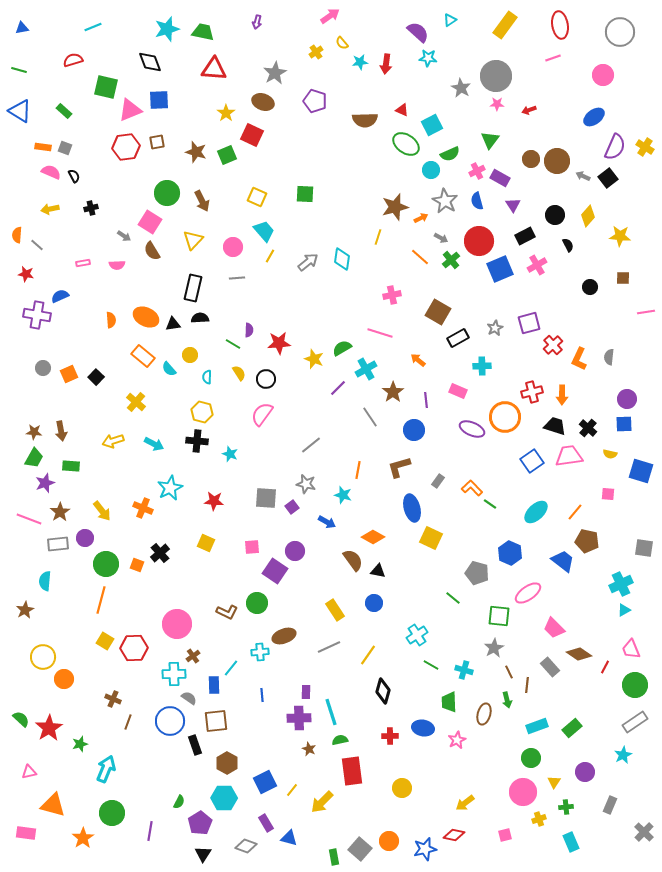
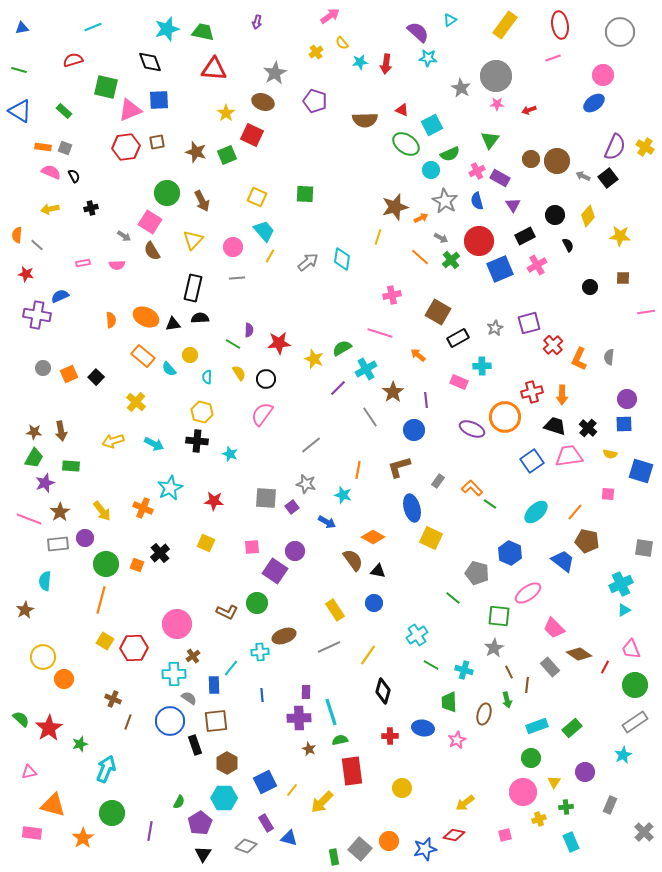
blue ellipse at (594, 117): moved 14 px up
orange arrow at (418, 360): moved 5 px up
pink rectangle at (458, 391): moved 1 px right, 9 px up
pink rectangle at (26, 833): moved 6 px right
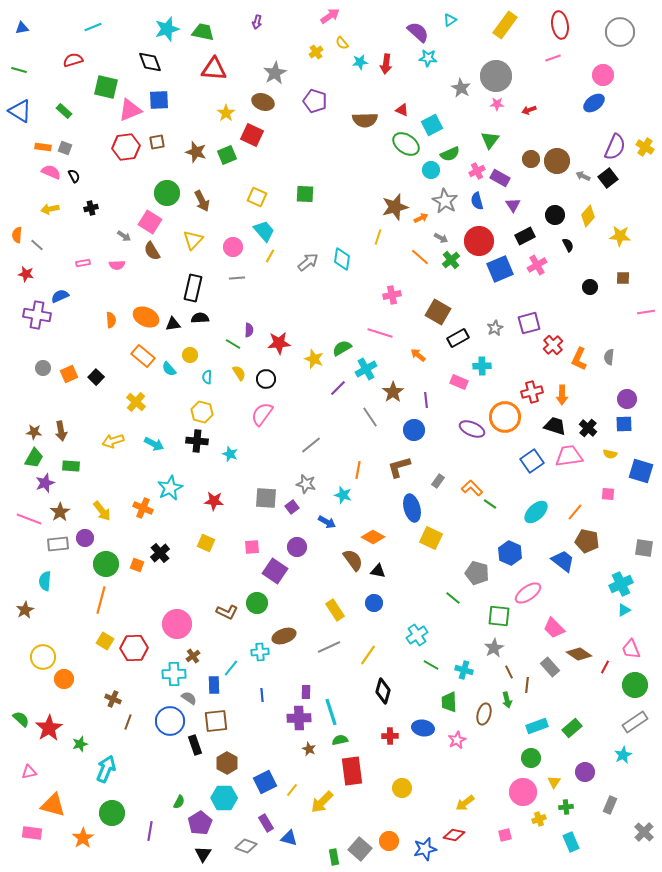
purple circle at (295, 551): moved 2 px right, 4 px up
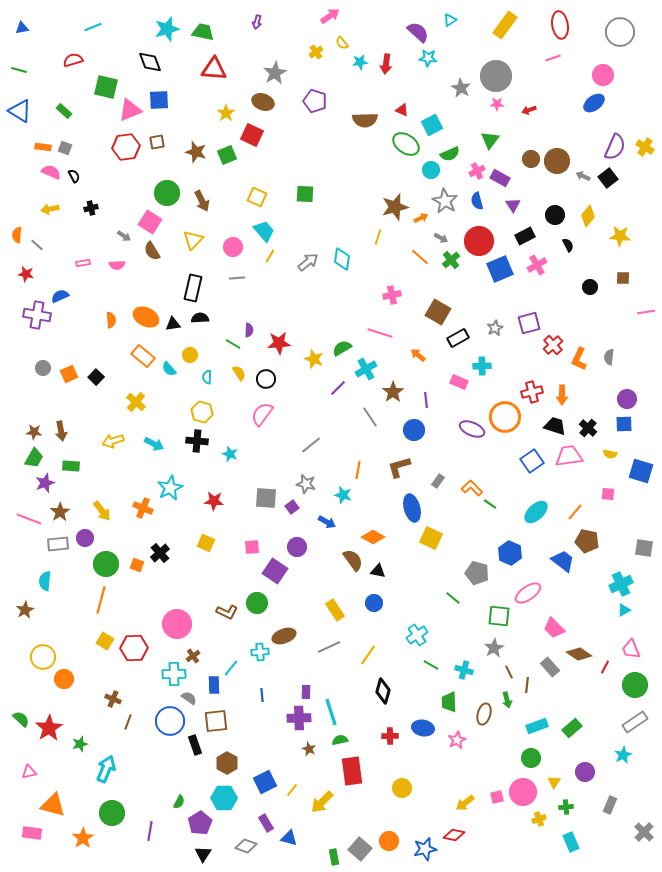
pink square at (505, 835): moved 8 px left, 38 px up
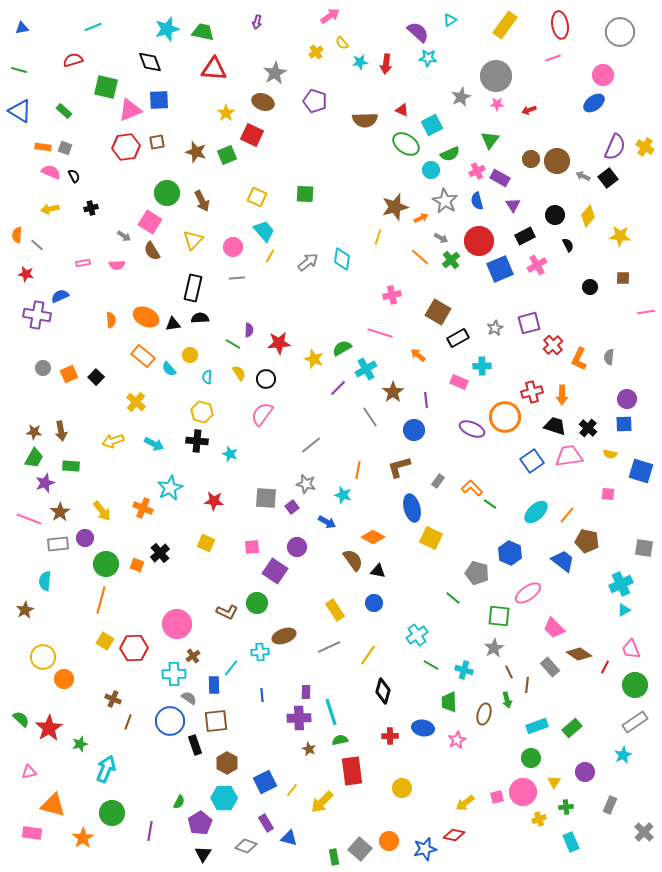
gray star at (461, 88): moved 9 px down; rotated 18 degrees clockwise
orange line at (575, 512): moved 8 px left, 3 px down
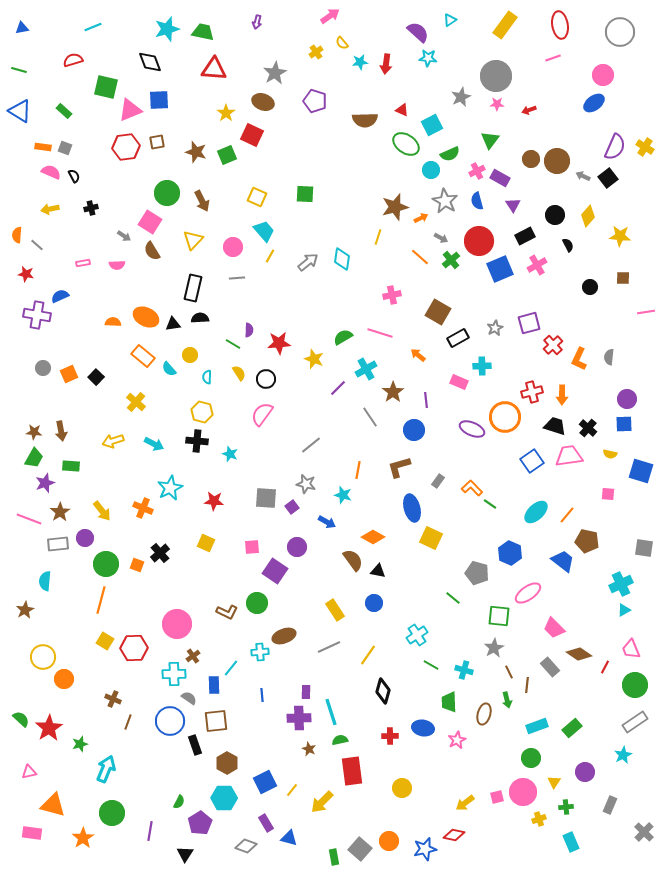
orange semicircle at (111, 320): moved 2 px right, 2 px down; rotated 84 degrees counterclockwise
green semicircle at (342, 348): moved 1 px right, 11 px up
black triangle at (203, 854): moved 18 px left
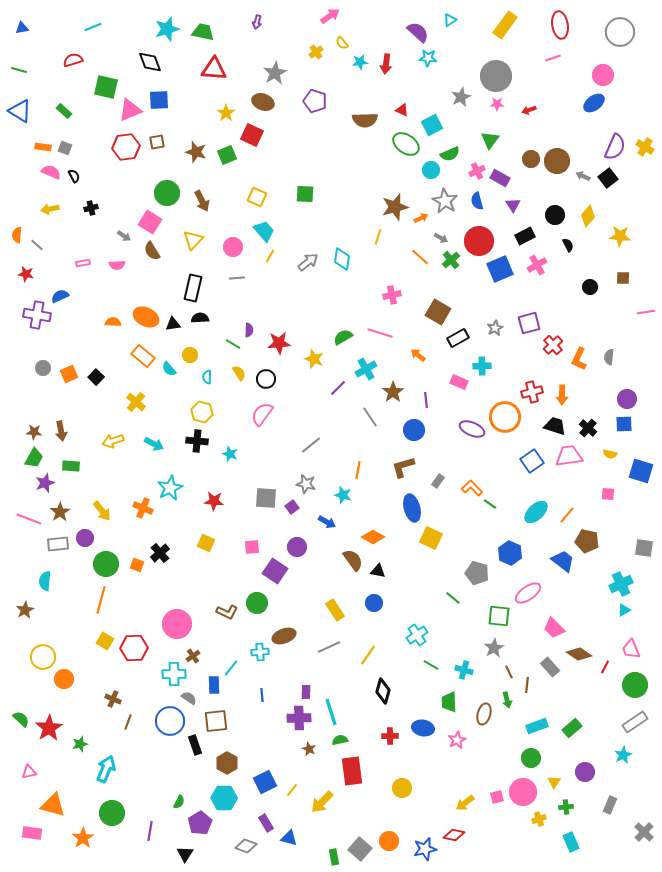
brown L-shape at (399, 467): moved 4 px right
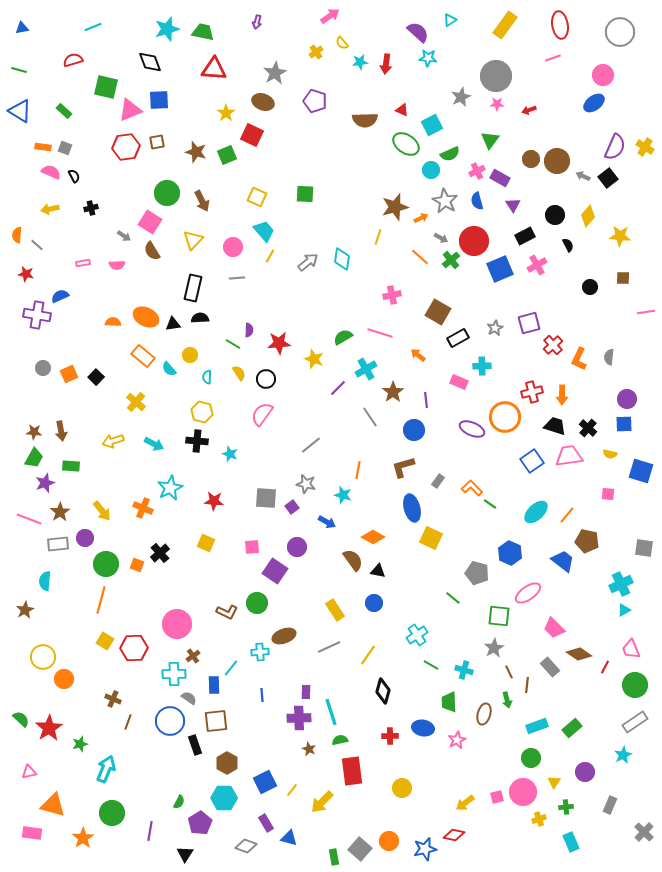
red circle at (479, 241): moved 5 px left
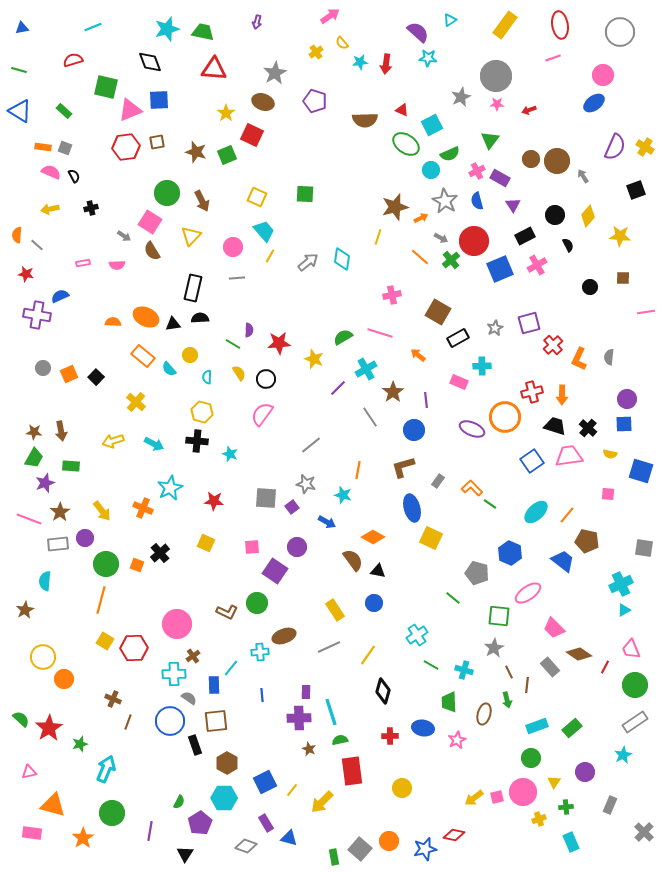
gray arrow at (583, 176): rotated 32 degrees clockwise
black square at (608, 178): moved 28 px right, 12 px down; rotated 18 degrees clockwise
yellow triangle at (193, 240): moved 2 px left, 4 px up
yellow arrow at (465, 803): moved 9 px right, 5 px up
